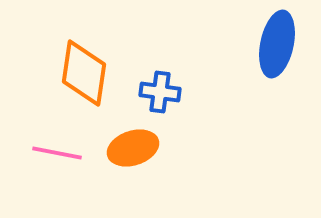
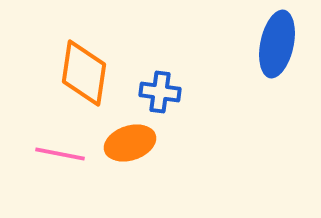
orange ellipse: moved 3 px left, 5 px up
pink line: moved 3 px right, 1 px down
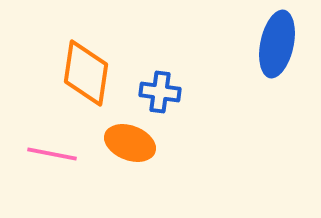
orange diamond: moved 2 px right
orange ellipse: rotated 39 degrees clockwise
pink line: moved 8 px left
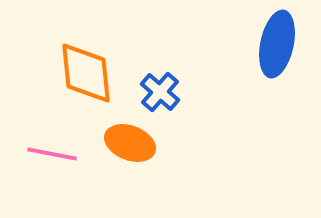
orange diamond: rotated 14 degrees counterclockwise
blue cross: rotated 33 degrees clockwise
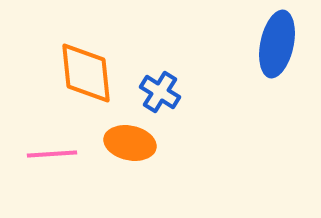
blue cross: rotated 9 degrees counterclockwise
orange ellipse: rotated 9 degrees counterclockwise
pink line: rotated 15 degrees counterclockwise
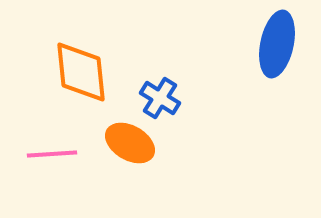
orange diamond: moved 5 px left, 1 px up
blue cross: moved 6 px down
orange ellipse: rotated 18 degrees clockwise
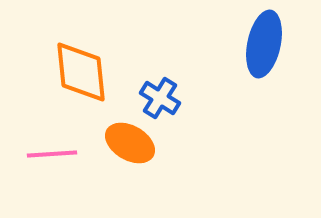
blue ellipse: moved 13 px left
